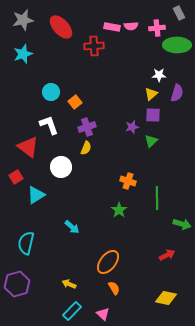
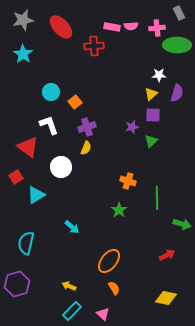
cyan star: rotated 18 degrees counterclockwise
orange ellipse: moved 1 px right, 1 px up
yellow arrow: moved 2 px down
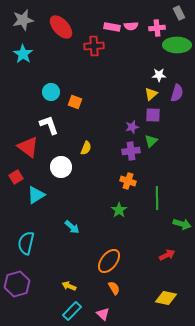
orange square: rotated 32 degrees counterclockwise
purple cross: moved 44 px right, 24 px down; rotated 12 degrees clockwise
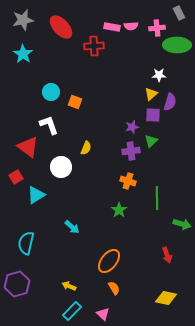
purple semicircle: moved 7 px left, 9 px down
red arrow: rotated 98 degrees clockwise
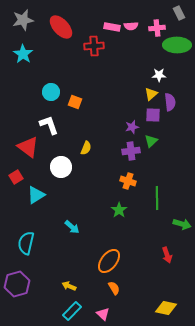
purple semicircle: rotated 24 degrees counterclockwise
yellow diamond: moved 10 px down
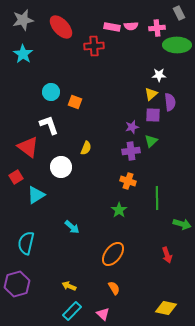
orange ellipse: moved 4 px right, 7 px up
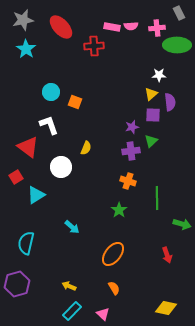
cyan star: moved 3 px right, 5 px up
